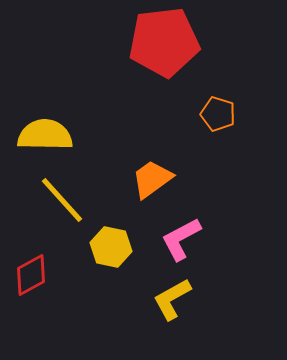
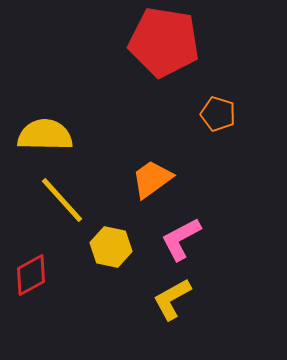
red pentagon: rotated 16 degrees clockwise
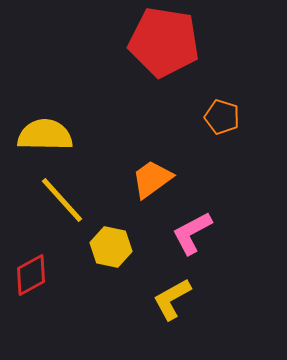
orange pentagon: moved 4 px right, 3 px down
pink L-shape: moved 11 px right, 6 px up
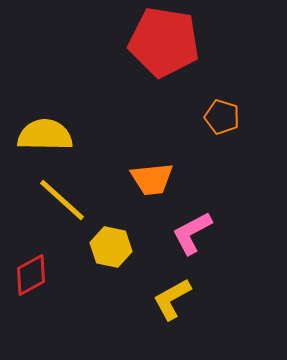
orange trapezoid: rotated 150 degrees counterclockwise
yellow line: rotated 6 degrees counterclockwise
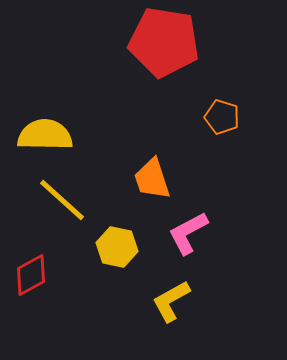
orange trapezoid: rotated 78 degrees clockwise
pink L-shape: moved 4 px left
yellow hexagon: moved 6 px right
yellow L-shape: moved 1 px left, 2 px down
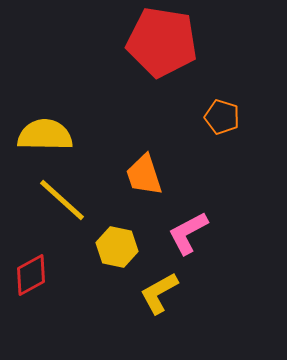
red pentagon: moved 2 px left
orange trapezoid: moved 8 px left, 4 px up
yellow L-shape: moved 12 px left, 8 px up
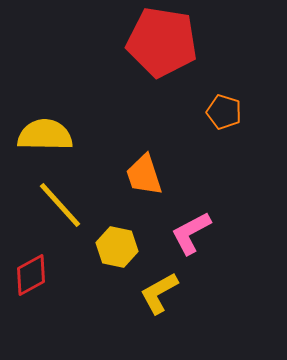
orange pentagon: moved 2 px right, 5 px up
yellow line: moved 2 px left, 5 px down; rotated 6 degrees clockwise
pink L-shape: moved 3 px right
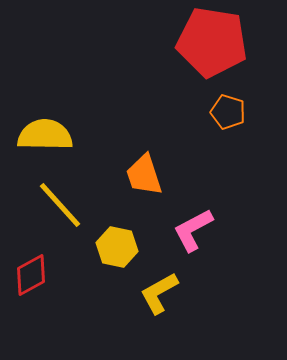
red pentagon: moved 50 px right
orange pentagon: moved 4 px right
pink L-shape: moved 2 px right, 3 px up
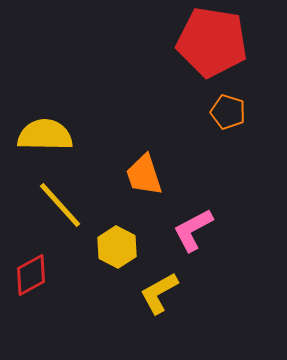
yellow hexagon: rotated 15 degrees clockwise
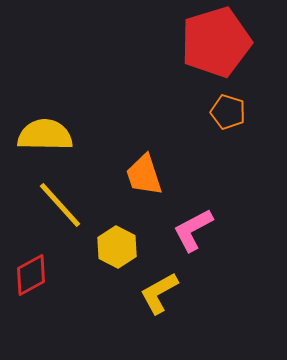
red pentagon: moved 4 px right; rotated 26 degrees counterclockwise
